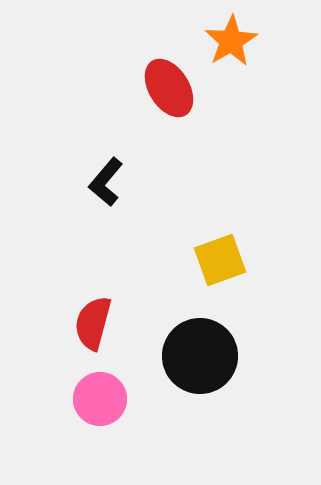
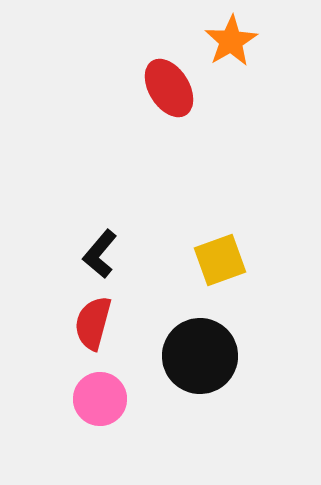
black L-shape: moved 6 px left, 72 px down
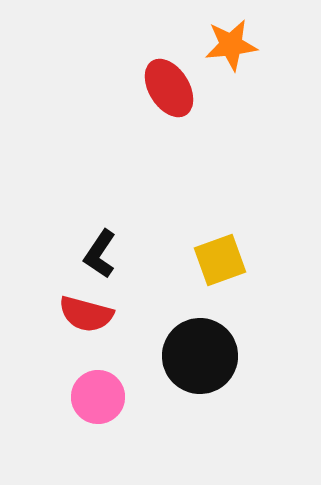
orange star: moved 4 px down; rotated 24 degrees clockwise
black L-shape: rotated 6 degrees counterclockwise
red semicircle: moved 7 px left, 9 px up; rotated 90 degrees counterclockwise
pink circle: moved 2 px left, 2 px up
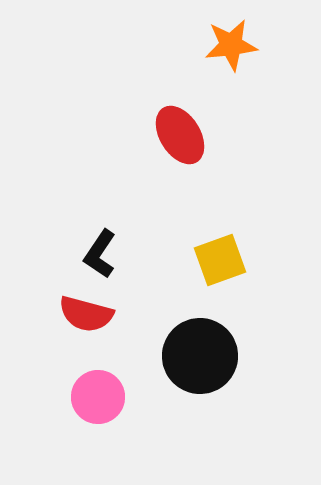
red ellipse: moved 11 px right, 47 px down
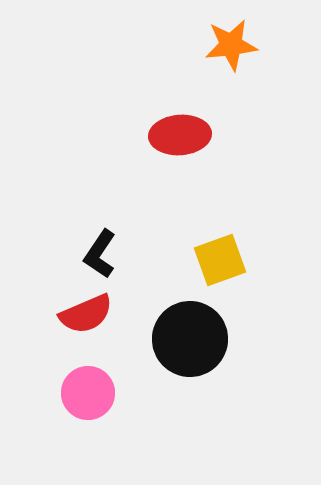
red ellipse: rotated 62 degrees counterclockwise
red semicircle: rotated 38 degrees counterclockwise
black circle: moved 10 px left, 17 px up
pink circle: moved 10 px left, 4 px up
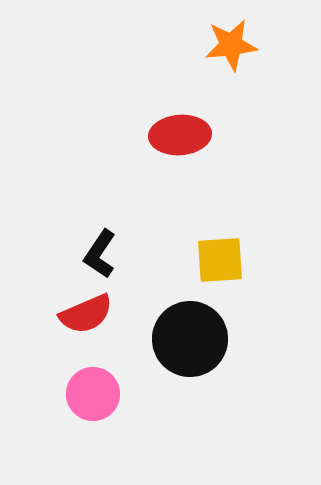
yellow square: rotated 16 degrees clockwise
pink circle: moved 5 px right, 1 px down
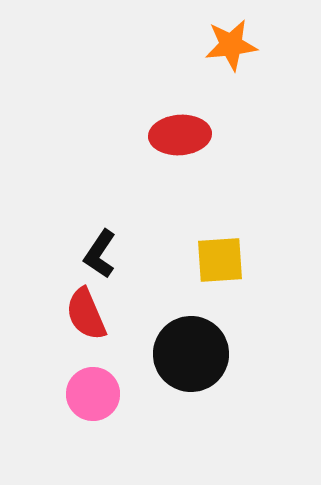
red semicircle: rotated 90 degrees clockwise
black circle: moved 1 px right, 15 px down
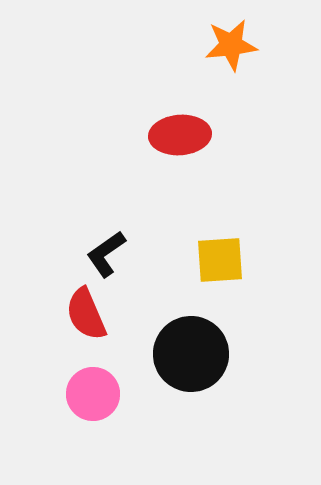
black L-shape: moved 6 px right; rotated 21 degrees clockwise
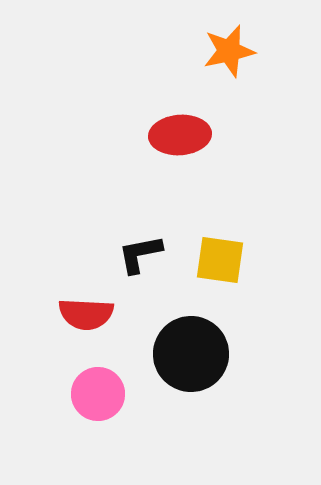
orange star: moved 2 px left, 6 px down; rotated 6 degrees counterclockwise
black L-shape: moved 34 px right; rotated 24 degrees clockwise
yellow square: rotated 12 degrees clockwise
red semicircle: rotated 64 degrees counterclockwise
pink circle: moved 5 px right
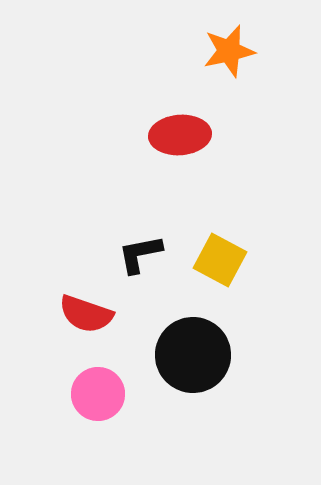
yellow square: rotated 20 degrees clockwise
red semicircle: rotated 16 degrees clockwise
black circle: moved 2 px right, 1 px down
